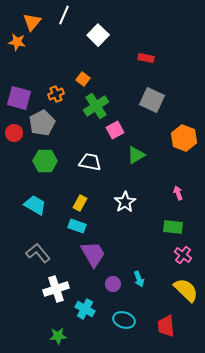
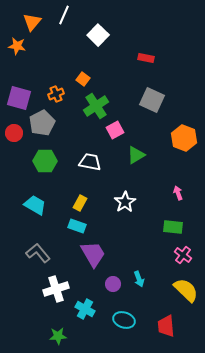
orange star: moved 4 px down
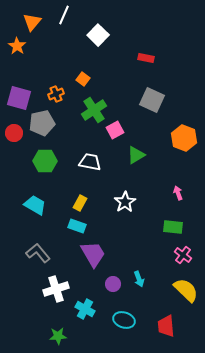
orange star: rotated 24 degrees clockwise
green cross: moved 2 px left, 4 px down
gray pentagon: rotated 15 degrees clockwise
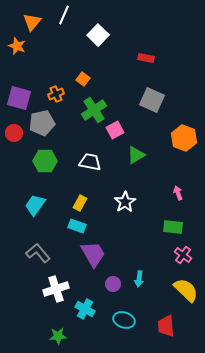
orange star: rotated 12 degrees counterclockwise
cyan trapezoid: rotated 85 degrees counterclockwise
cyan arrow: rotated 28 degrees clockwise
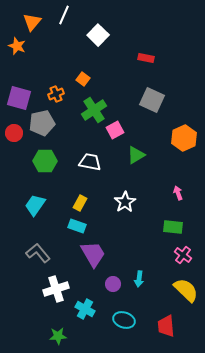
orange hexagon: rotated 15 degrees clockwise
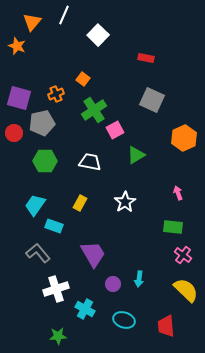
cyan rectangle: moved 23 px left
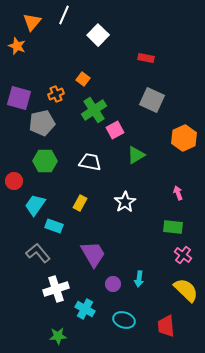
red circle: moved 48 px down
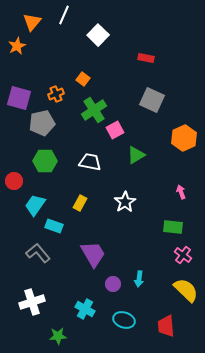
orange star: rotated 24 degrees clockwise
pink arrow: moved 3 px right, 1 px up
white cross: moved 24 px left, 13 px down
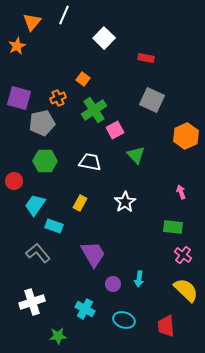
white square: moved 6 px right, 3 px down
orange cross: moved 2 px right, 4 px down
orange hexagon: moved 2 px right, 2 px up
green triangle: rotated 42 degrees counterclockwise
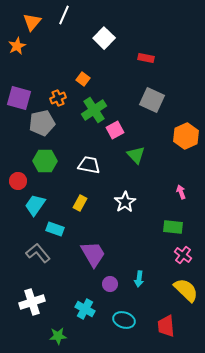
white trapezoid: moved 1 px left, 3 px down
red circle: moved 4 px right
cyan rectangle: moved 1 px right, 3 px down
purple circle: moved 3 px left
